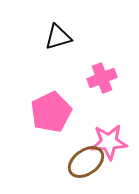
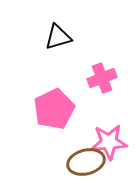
pink pentagon: moved 3 px right, 3 px up
brown ellipse: rotated 21 degrees clockwise
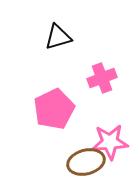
pink star: moved 1 px right
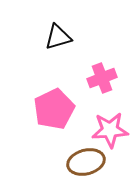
pink star: moved 12 px up
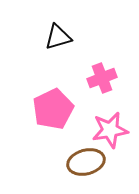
pink pentagon: moved 1 px left
pink star: rotated 6 degrees counterclockwise
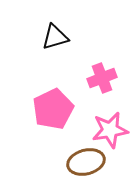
black triangle: moved 3 px left
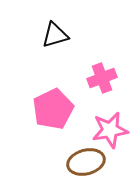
black triangle: moved 2 px up
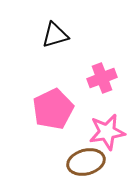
pink star: moved 3 px left, 2 px down
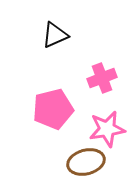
black triangle: rotated 8 degrees counterclockwise
pink pentagon: rotated 12 degrees clockwise
pink star: moved 3 px up
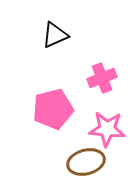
pink star: rotated 15 degrees clockwise
